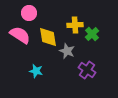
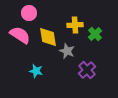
green cross: moved 3 px right
purple cross: rotated 12 degrees clockwise
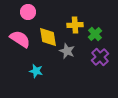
pink circle: moved 1 px left, 1 px up
pink semicircle: moved 4 px down
purple cross: moved 13 px right, 13 px up
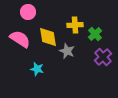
purple cross: moved 3 px right
cyan star: moved 1 px right, 2 px up
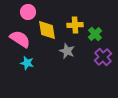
yellow diamond: moved 1 px left, 7 px up
cyan star: moved 10 px left, 6 px up
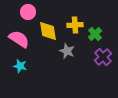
yellow diamond: moved 1 px right, 1 px down
pink semicircle: moved 1 px left
cyan star: moved 7 px left, 3 px down
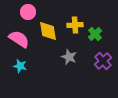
gray star: moved 2 px right, 6 px down
purple cross: moved 4 px down
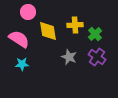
purple cross: moved 6 px left, 4 px up; rotated 12 degrees counterclockwise
cyan star: moved 2 px right, 2 px up; rotated 16 degrees counterclockwise
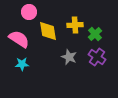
pink circle: moved 1 px right
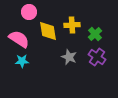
yellow cross: moved 3 px left
cyan star: moved 3 px up
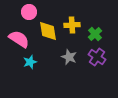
cyan star: moved 8 px right, 1 px down; rotated 16 degrees counterclockwise
